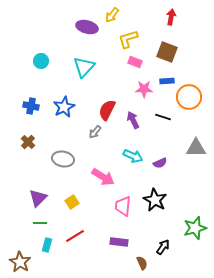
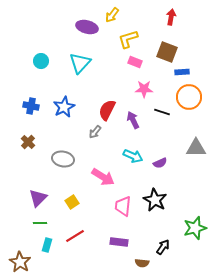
cyan triangle: moved 4 px left, 4 px up
blue rectangle: moved 15 px right, 9 px up
black line: moved 1 px left, 5 px up
brown semicircle: rotated 120 degrees clockwise
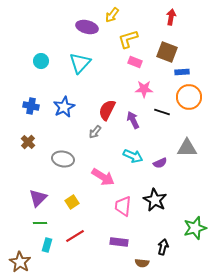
gray triangle: moved 9 px left
black arrow: rotated 21 degrees counterclockwise
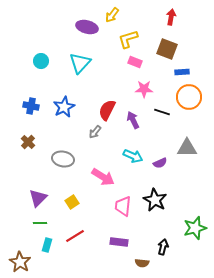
brown square: moved 3 px up
